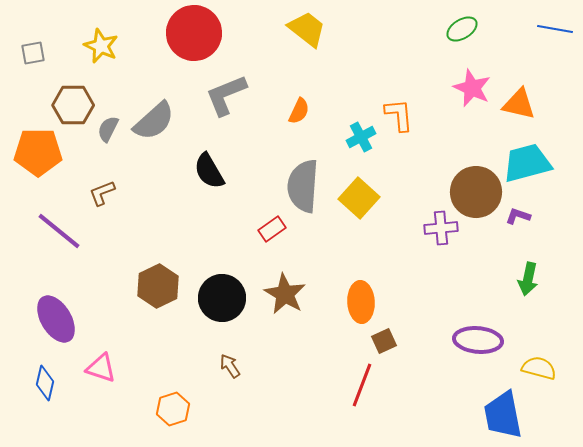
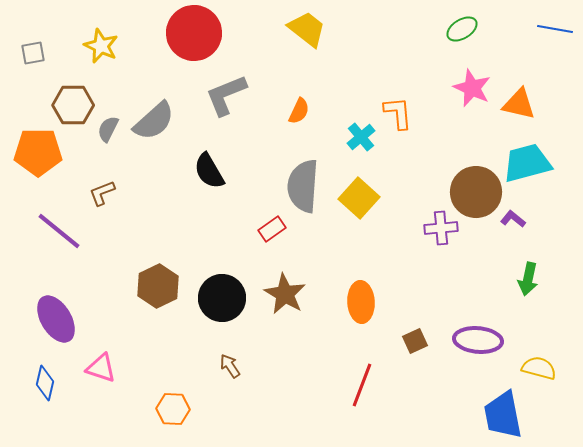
orange L-shape at (399, 115): moved 1 px left, 2 px up
cyan cross at (361, 137): rotated 12 degrees counterclockwise
purple L-shape at (518, 216): moved 5 px left, 3 px down; rotated 20 degrees clockwise
brown square at (384, 341): moved 31 px right
orange hexagon at (173, 409): rotated 20 degrees clockwise
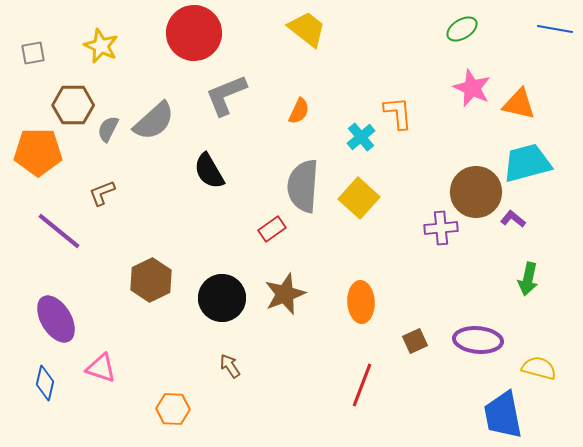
brown hexagon at (158, 286): moved 7 px left, 6 px up
brown star at (285, 294): rotated 21 degrees clockwise
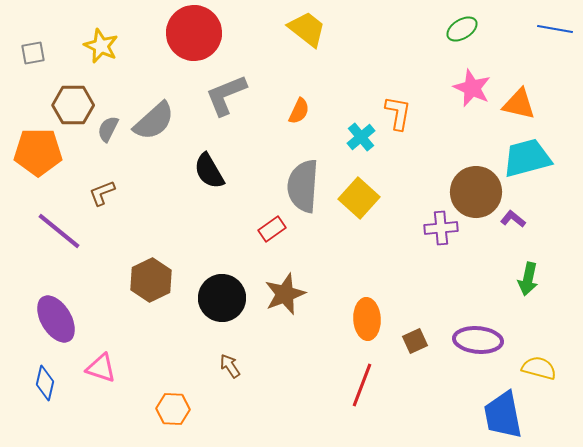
orange L-shape at (398, 113): rotated 15 degrees clockwise
cyan trapezoid at (527, 163): moved 5 px up
orange ellipse at (361, 302): moved 6 px right, 17 px down
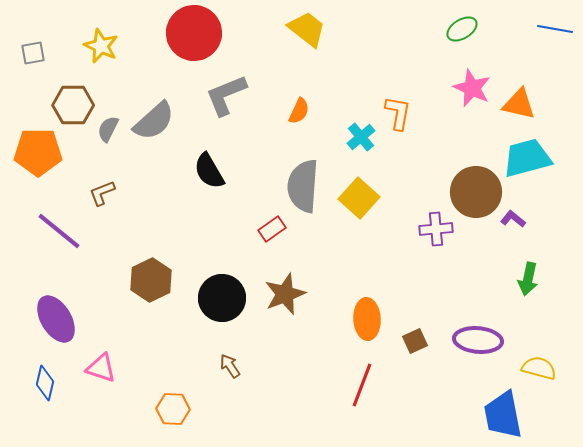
purple cross at (441, 228): moved 5 px left, 1 px down
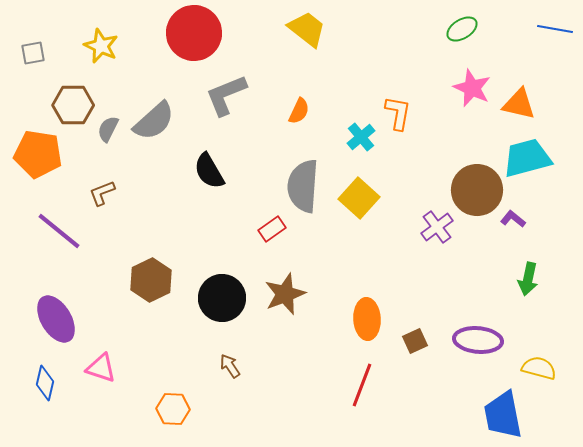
orange pentagon at (38, 152): moved 2 px down; rotated 9 degrees clockwise
brown circle at (476, 192): moved 1 px right, 2 px up
purple cross at (436, 229): moved 1 px right, 2 px up; rotated 32 degrees counterclockwise
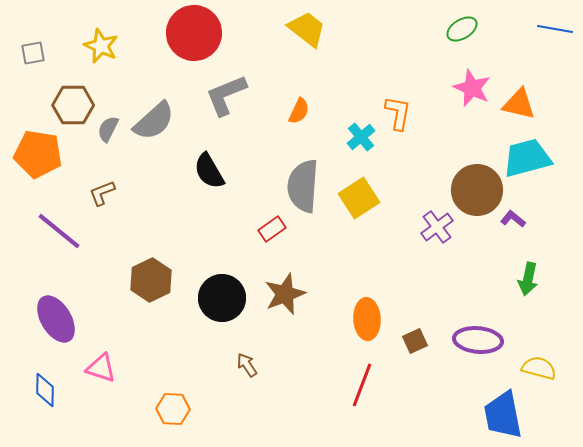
yellow square at (359, 198): rotated 15 degrees clockwise
brown arrow at (230, 366): moved 17 px right, 1 px up
blue diamond at (45, 383): moved 7 px down; rotated 12 degrees counterclockwise
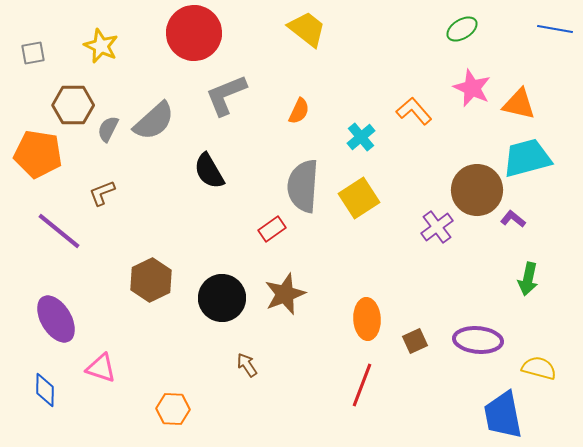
orange L-shape at (398, 113): moved 16 px right, 2 px up; rotated 51 degrees counterclockwise
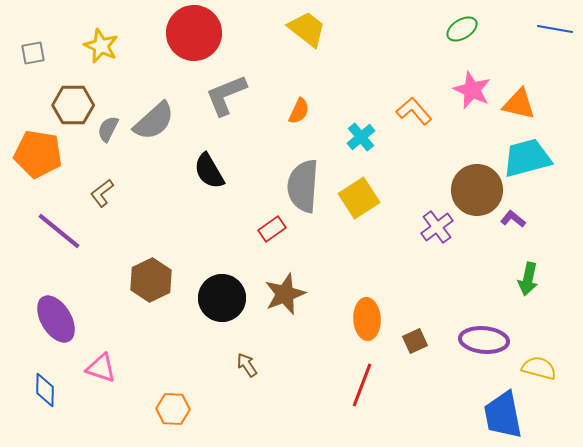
pink star at (472, 88): moved 2 px down
brown L-shape at (102, 193): rotated 16 degrees counterclockwise
purple ellipse at (478, 340): moved 6 px right
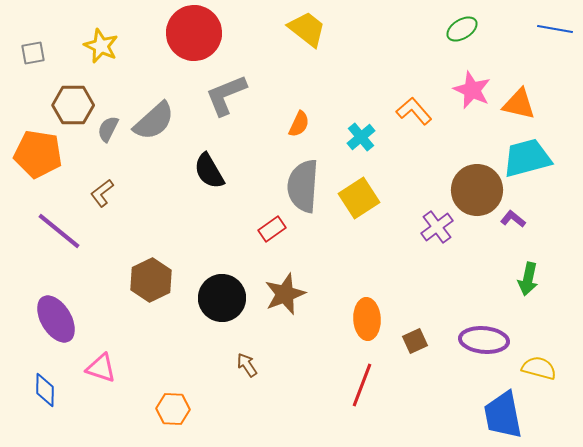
orange semicircle at (299, 111): moved 13 px down
